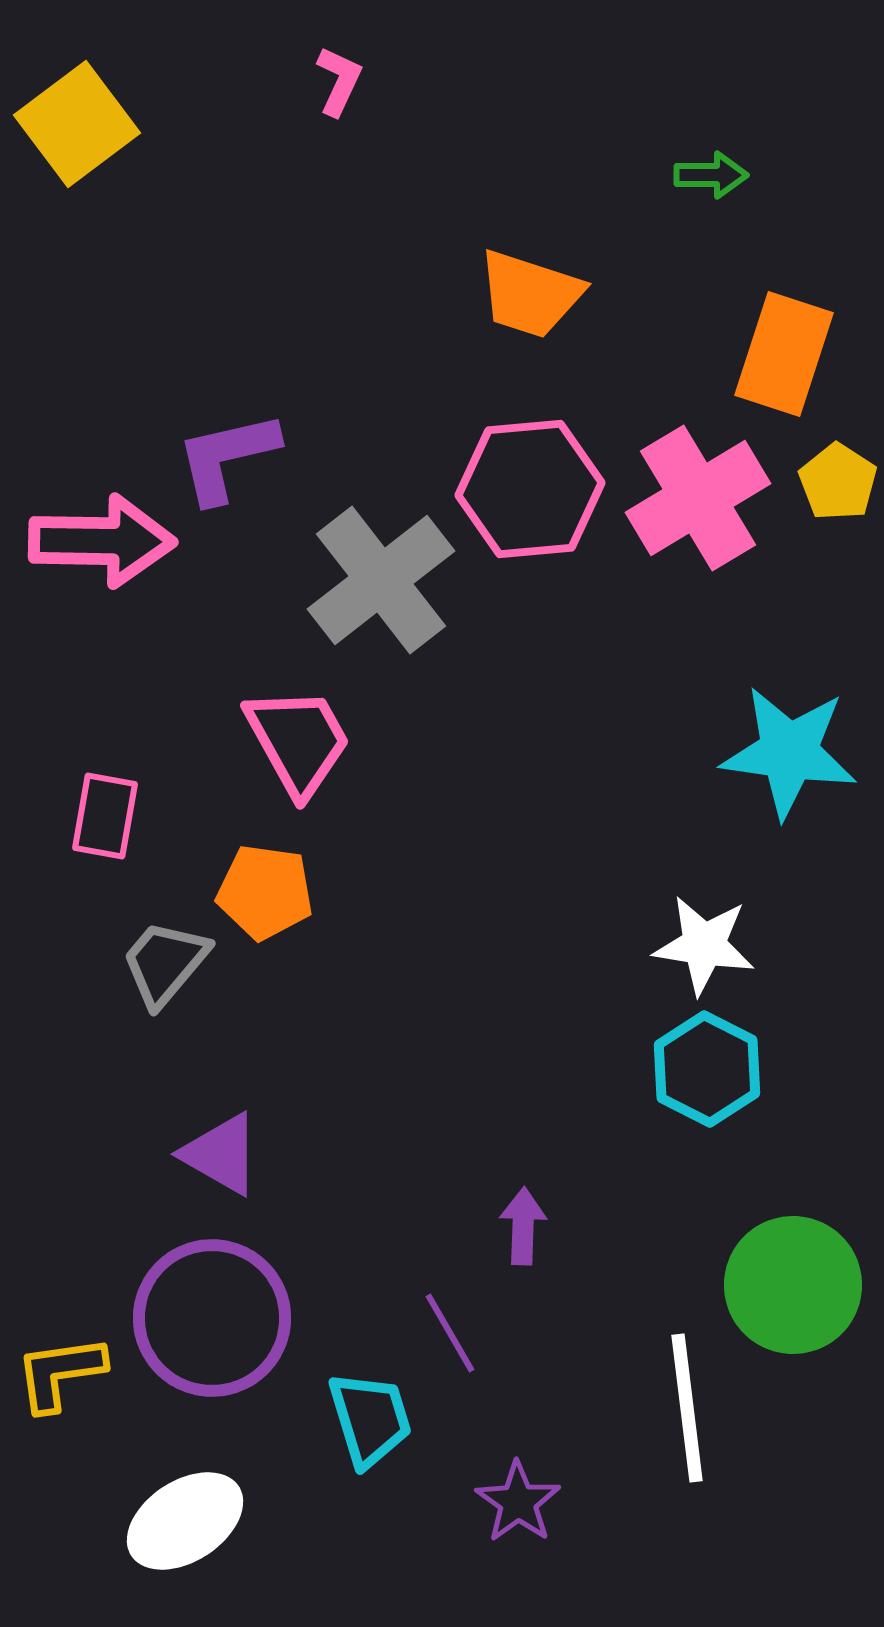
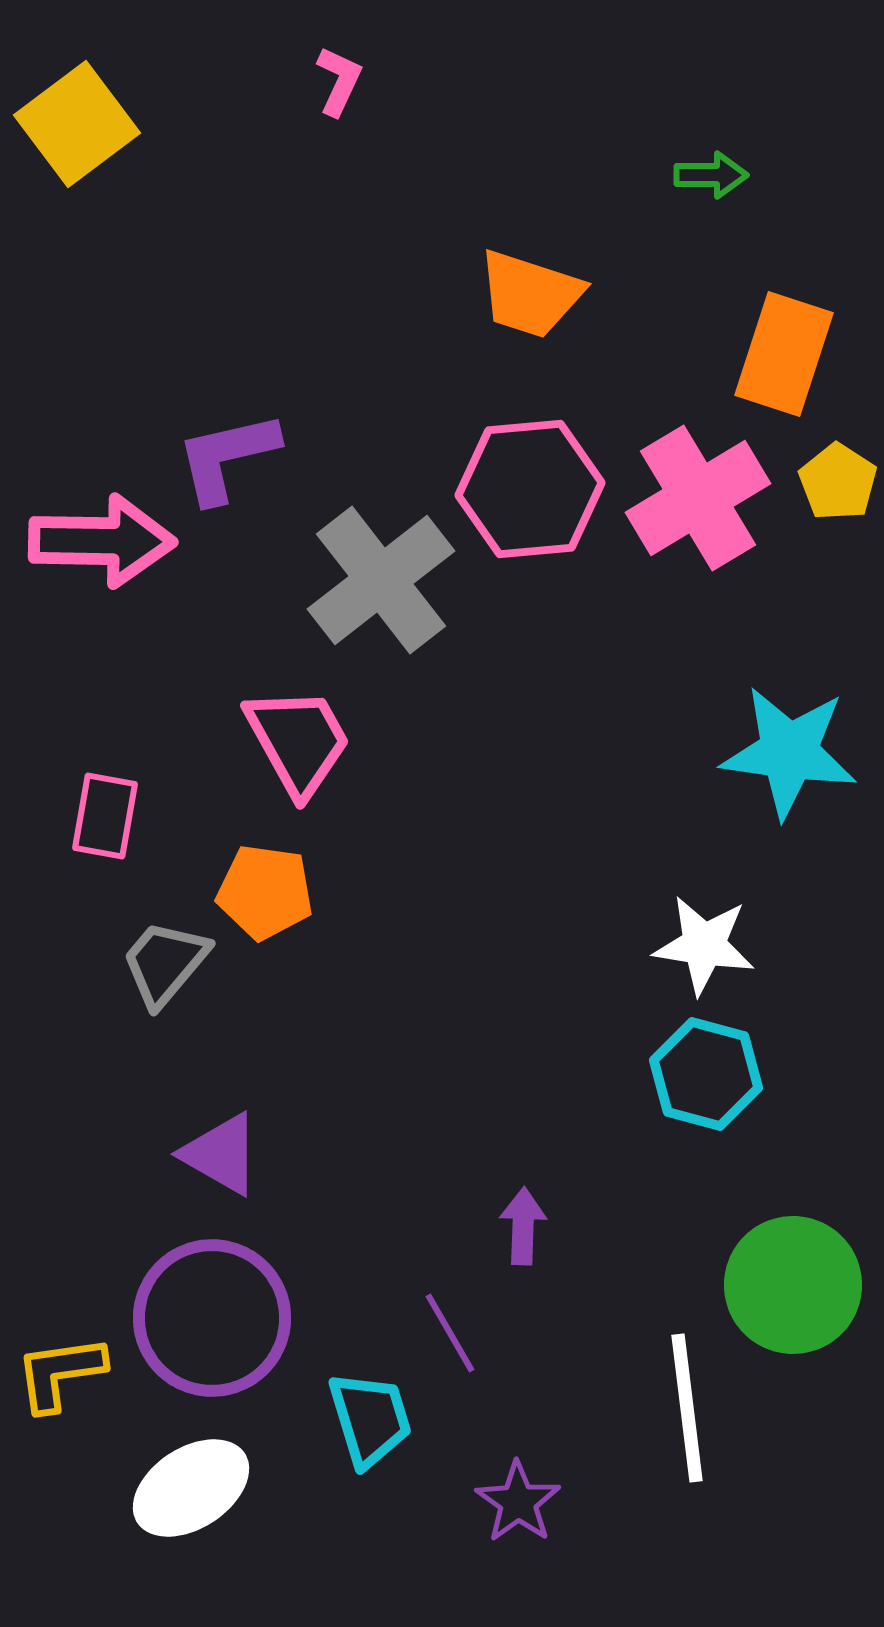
cyan hexagon: moved 1 px left, 5 px down; rotated 12 degrees counterclockwise
white ellipse: moved 6 px right, 33 px up
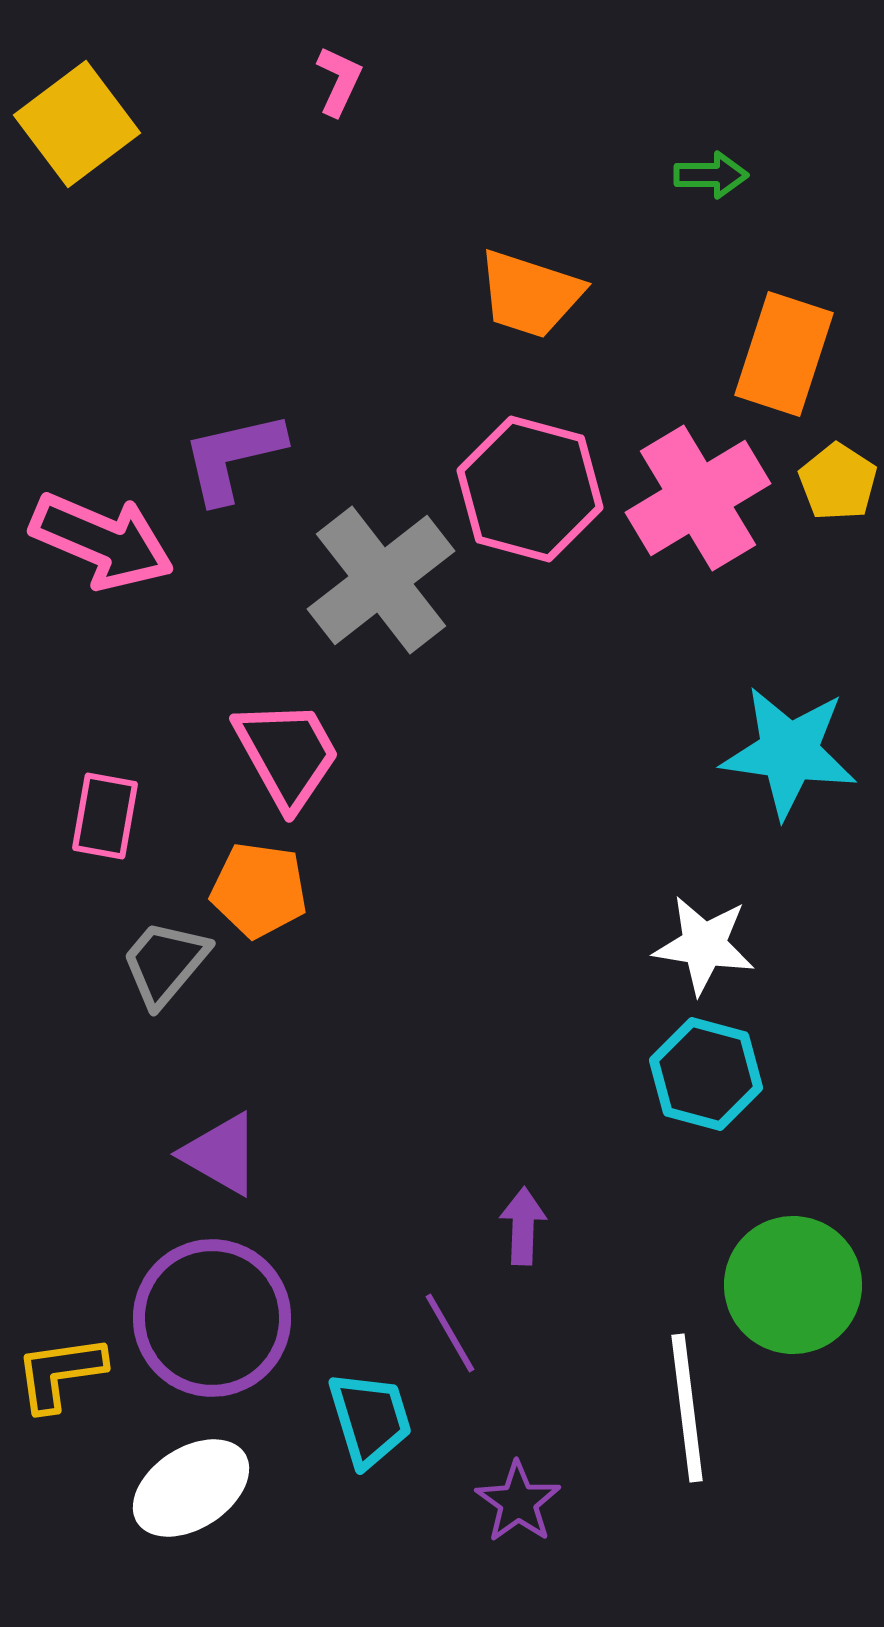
purple L-shape: moved 6 px right
pink hexagon: rotated 20 degrees clockwise
pink arrow: rotated 22 degrees clockwise
pink trapezoid: moved 11 px left, 13 px down
orange pentagon: moved 6 px left, 2 px up
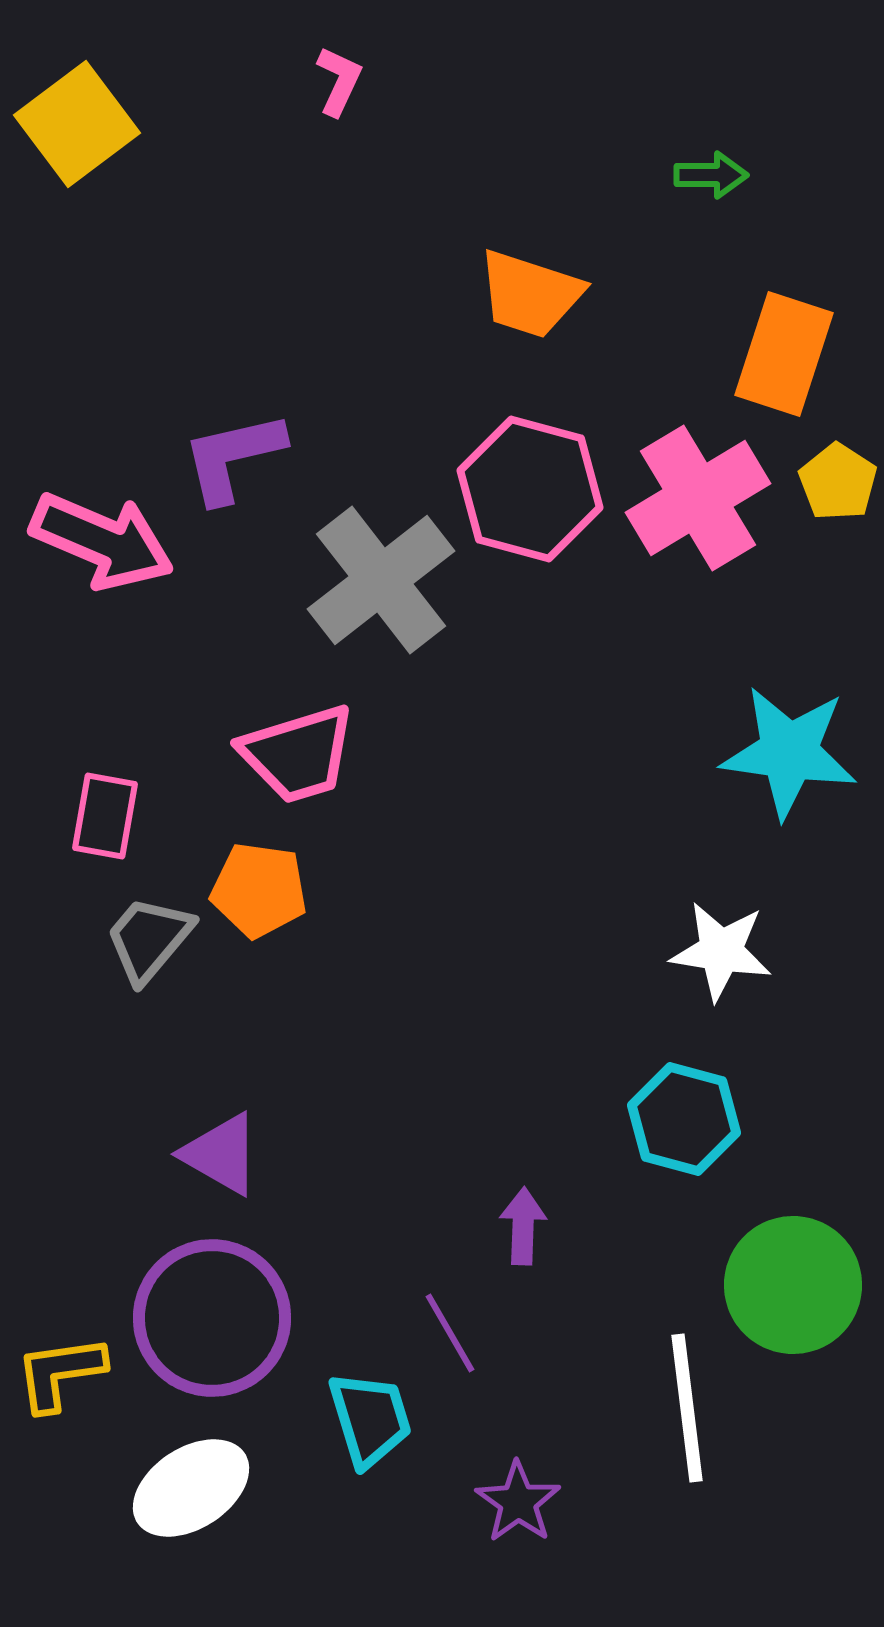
pink trapezoid: moved 11 px right; rotated 102 degrees clockwise
white star: moved 17 px right, 6 px down
gray trapezoid: moved 16 px left, 24 px up
cyan hexagon: moved 22 px left, 45 px down
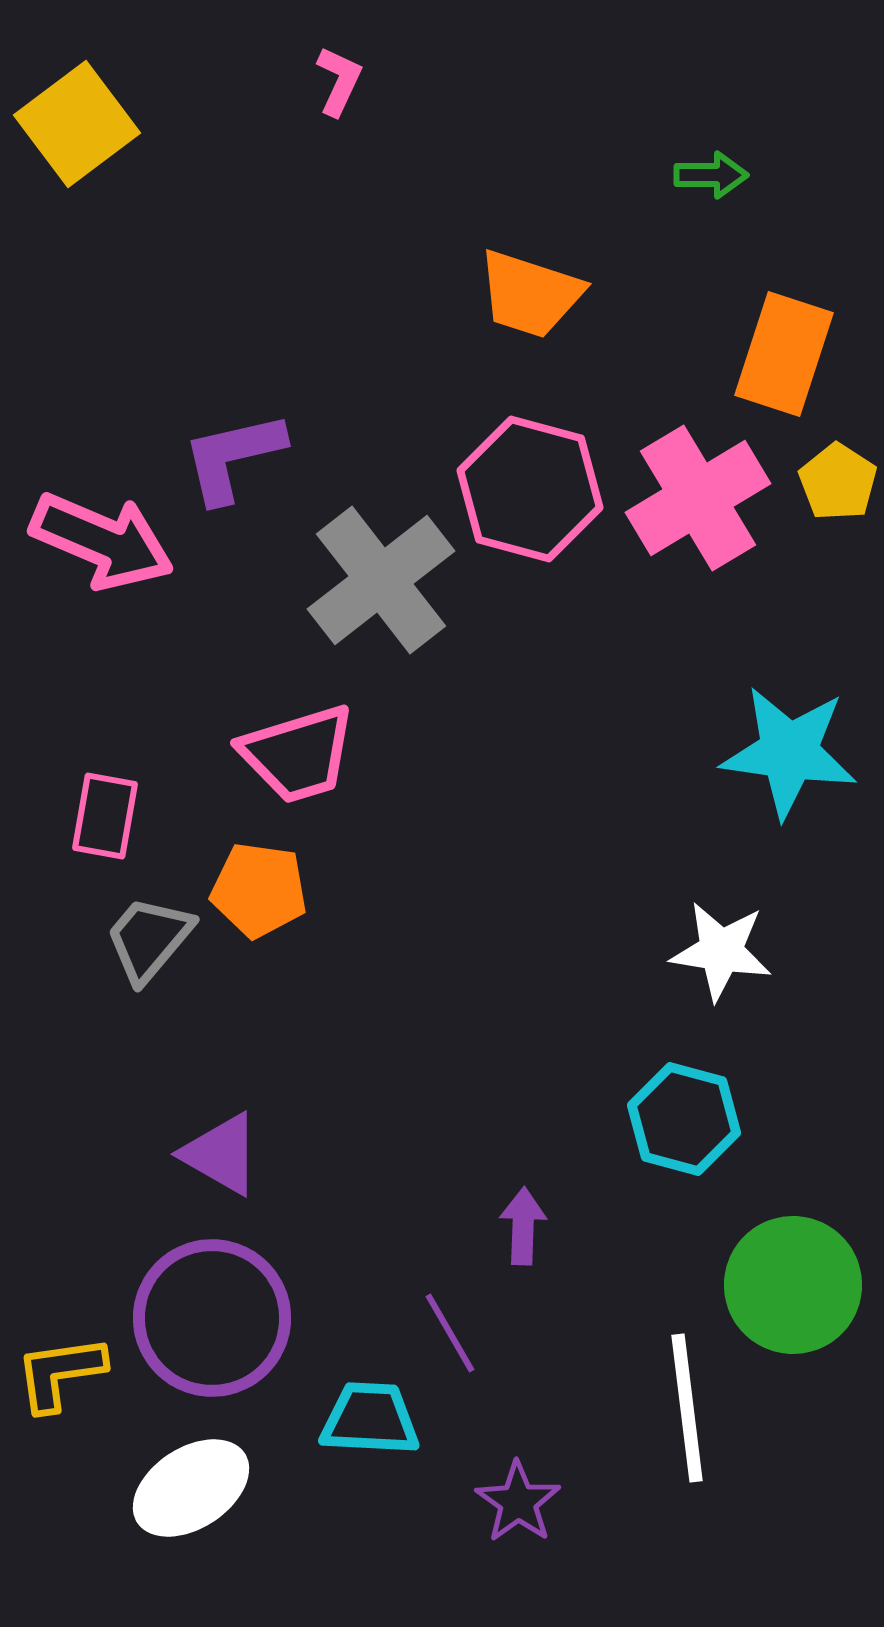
cyan trapezoid: rotated 70 degrees counterclockwise
